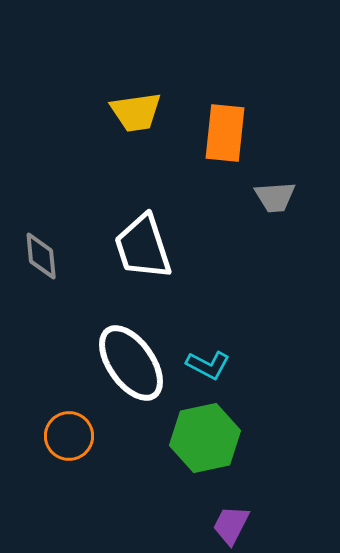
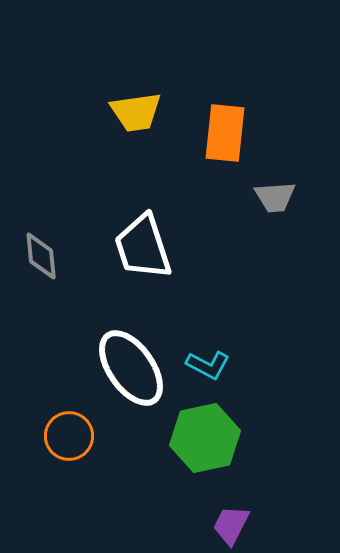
white ellipse: moved 5 px down
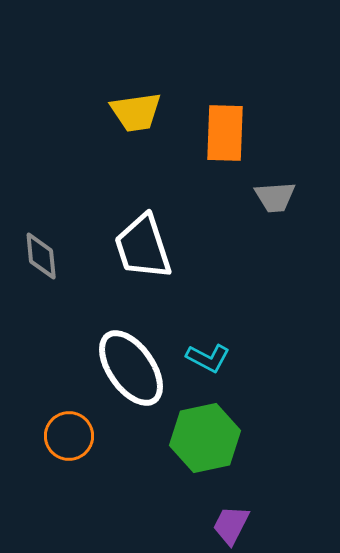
orange rectangle: rotated 4 degrees counterclockwise
cyan L-shape: moved 7 px up
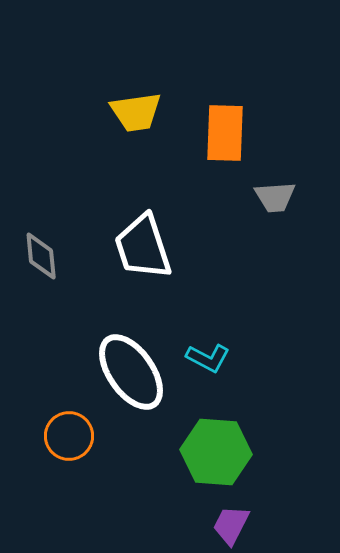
white ellipse: moved 4 px down
green hexagon: moved 11 px right, 14 px down; rotated 16 degrees clockwise
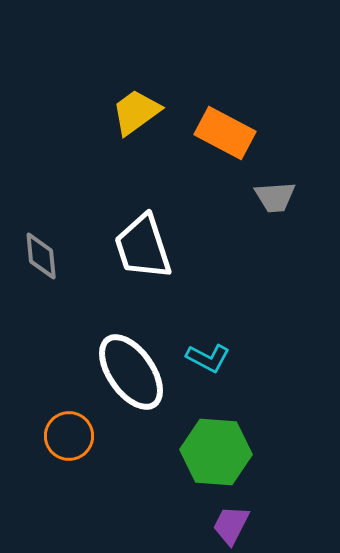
yellow trapezoid: rotated 152 degrees clockwise
orange rectangle: rotated 64 degrees counterclockwise
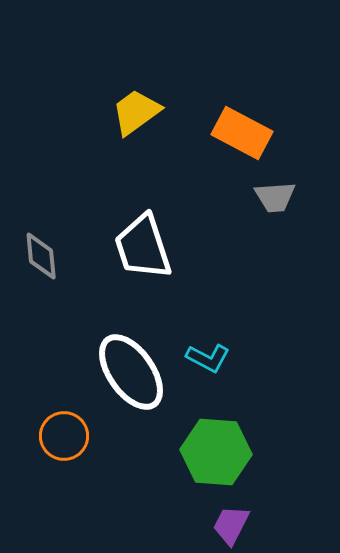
orange rectangle: moved 17 px right
orange circle: moved 5 px left
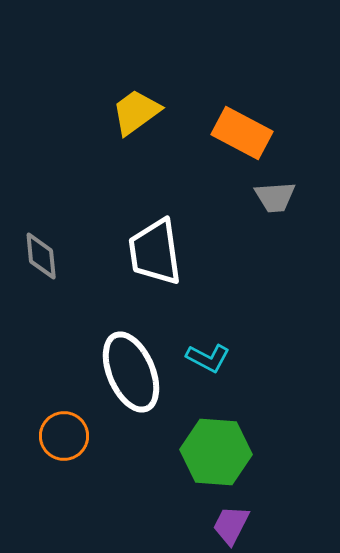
white trapezoid: moved 12 px right, 5 px down; rotated 10 degrees clockwise
white ellipse: rotated 12 degrees clockwise
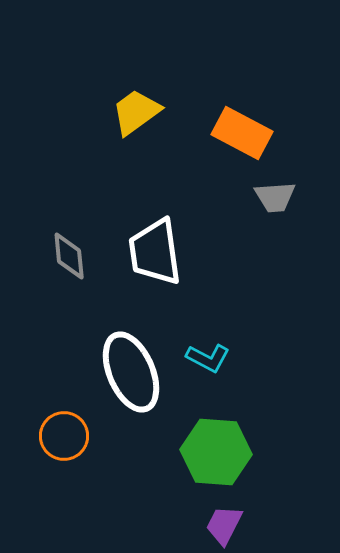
gray diamond: moved 28 px right
purple trapezoid: moved 7 px left
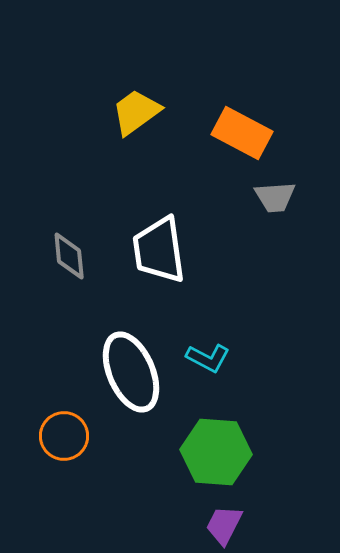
white trapezoid: moved 4 px right, 2 px up
